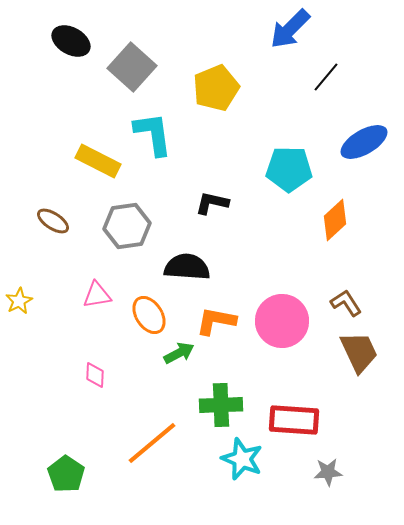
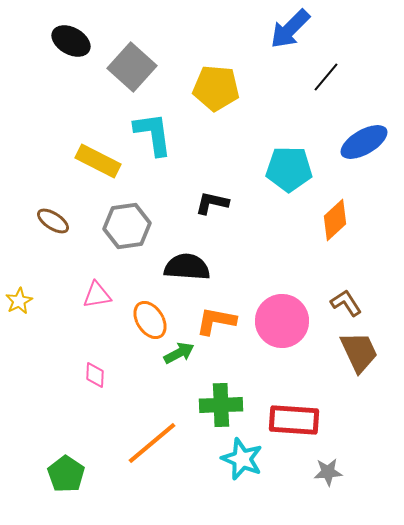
yellow pentagon: rotated 27 degrees clockwise
orange ellipse: moved 1 px right, 5 px down
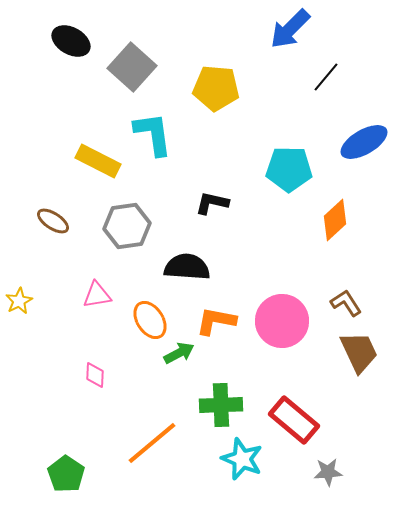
red rectangle: rotated 36 degrees clockwise
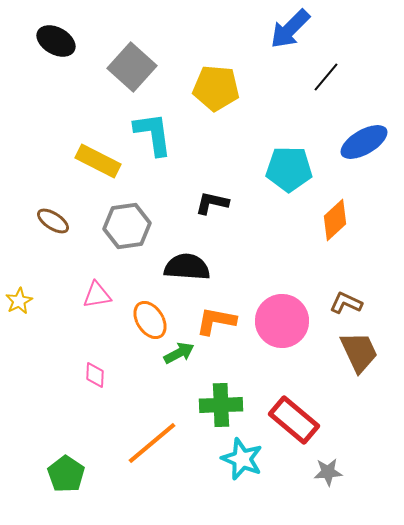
black ellipse: moved 15 px left
brown L-shape: rotated 32 degrees counterclockwise
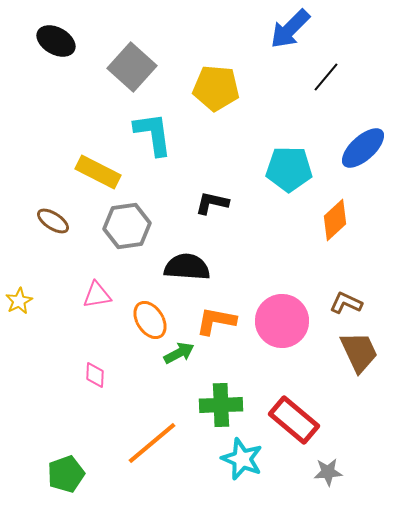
blue ellipse: moved 1 px left, 6 px down; rotated 12 degrees counterclockwise
yellow rectangle: moved 11 px down
green pentagon: rotated 18 degrees clockwise
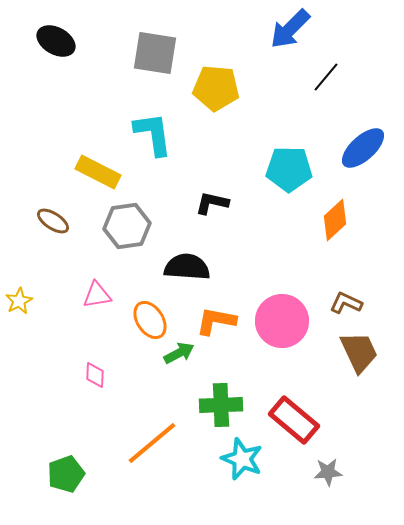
gray square: moved 23 px right, 14 px up; rotated 33 degrees counterclockwise
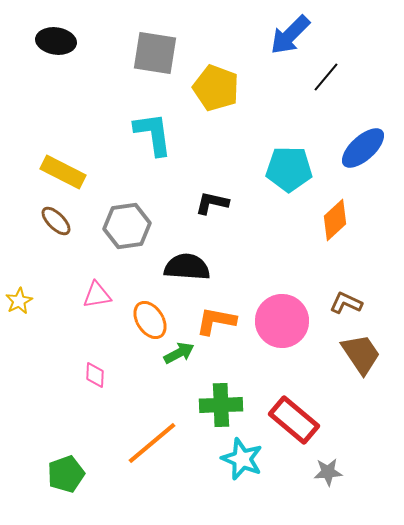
blue arrow: moved 6 px down
black ellipse: rotated 21 degrees counterclockwise
yellow pentagon: rotated 15 degrees clockwise
yellow rectangle: moved 35 px left
brown ellipse: moved 3 px right; rotated 12 degrees clockwise
brown trapezoid: moved 2 px right, 2 px down; rotated 9 degrees counterclockwise
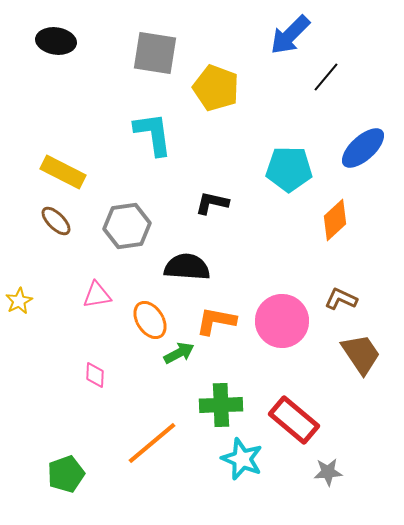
brown L-shape: moved 5 px left, 4 px up
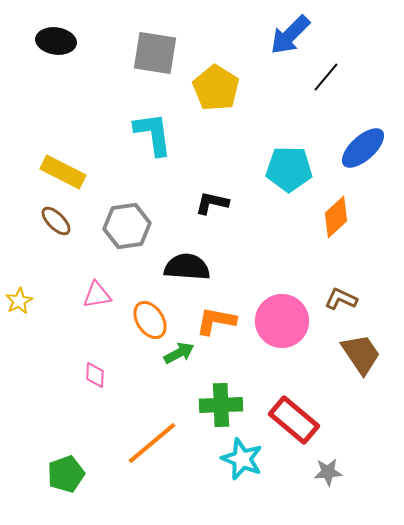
yellow pentagon: rotated 12 degrees clockwise
orange diamond: moved 1 px right, 3 px up
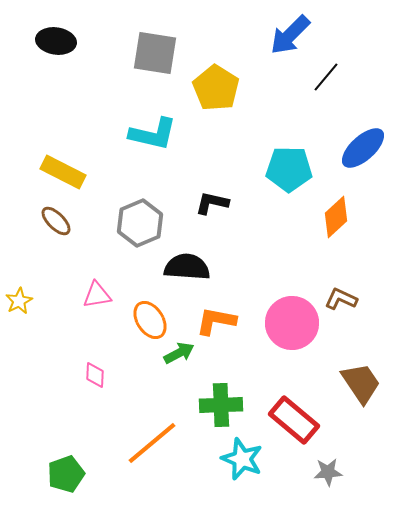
cyan L-shape: rotated 111 degrees clockwise
gray hexagon: moved 13 px right, 3 px up; rotated 15 degrees counterclockwise
pink circle: moved 10 px right, 2 px down
brown trapezoid: moved 29 px down
